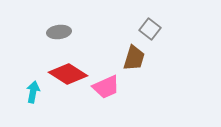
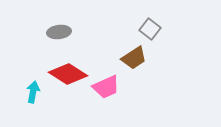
brown trapezoid: rotated 40 degrees clockwise
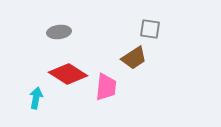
gray square: rotated 30 degrees counterclockwise
pink trapezoid: rotated 60 degrees counterclockwise
cyan arrow: moved 3 px right, 6 px down
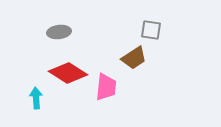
gray square: moved 1 px right, 1 px down
red diamond: moved 1 px up
cyan arrow: rotated 15 degrees counterclockwise
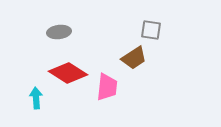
pink trapezoid: moved 1 px right
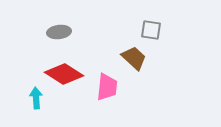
brown trapezoid: rotated 104 degrees counterclockwise
red diamond: moved 4 px left, 1 px down
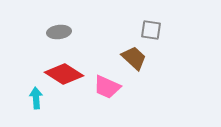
pink trapezoid: rotated 108 degrees clockwise
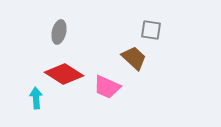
gray ellipse: rotated 70 degrees counterclockwise
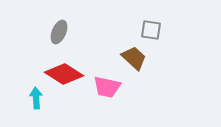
gray ellipse: rotated 10 degrees clockwise
pink trapezoid: rotated 12 degrees counterclockwise
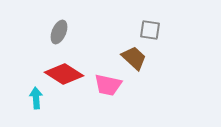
gray square: moved 1 px left
pink trapezoid: moved 1 px right, 2 px up
